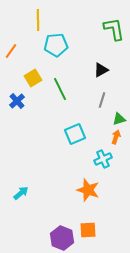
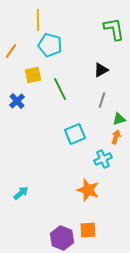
cyan pentagon: moved 6 px left; rotated 20 degrees clockwise
yellow square: moved 3 px up; rotated 18 degrees clockwise
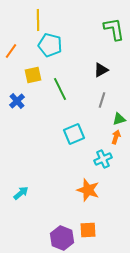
cyan square: moved 1 px left
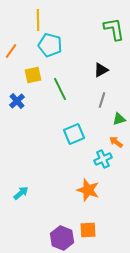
orange arrow: moved 5 px down; rotated 72 degrees counterclockwise
